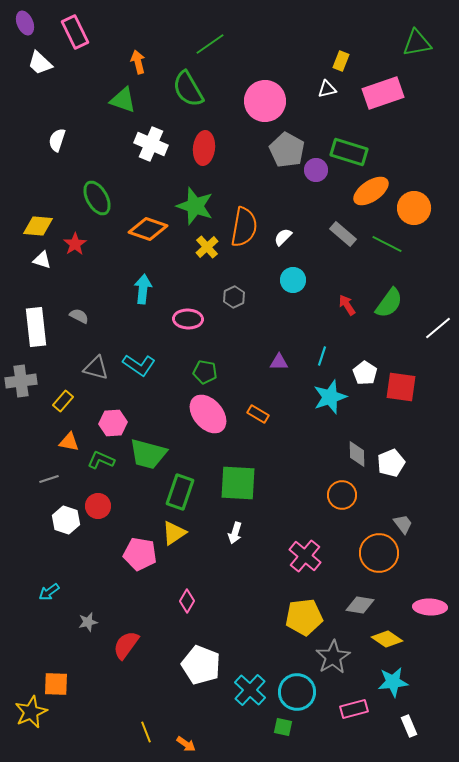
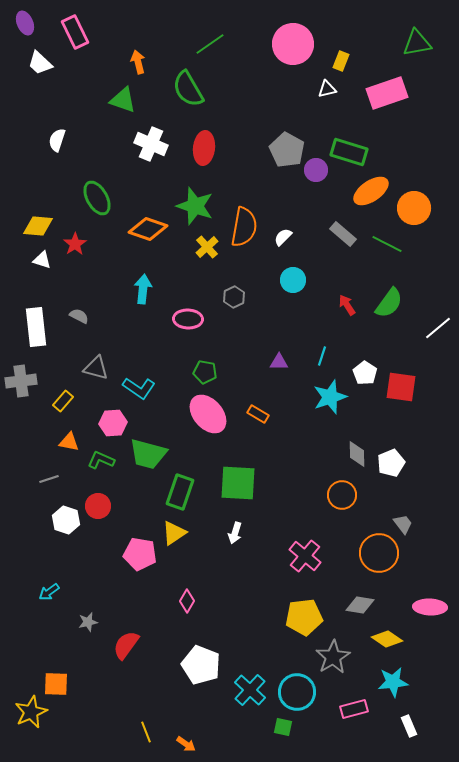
pink rectangle at (383, 93): moved 4 px right
pink circle at (265, 101): moved 28 px right, 57 px up
cyan L-shape at (139, 365): moved 23 px down
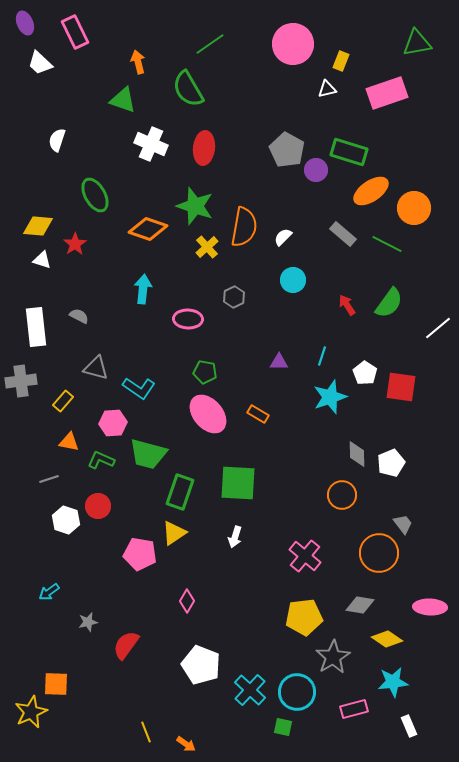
green ellipse at (97, 198): moved 2 px left, 3 px up
white arrow at (235, 533): moved 4 px down
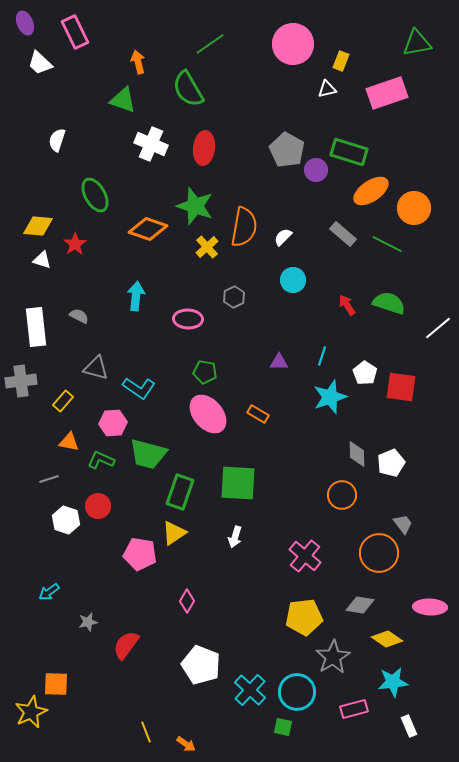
cyan arrow at (143, 289): moved 7 px left, 7 px down
green semicircle at (389, 303): rotated 108 degrees counterclockwise
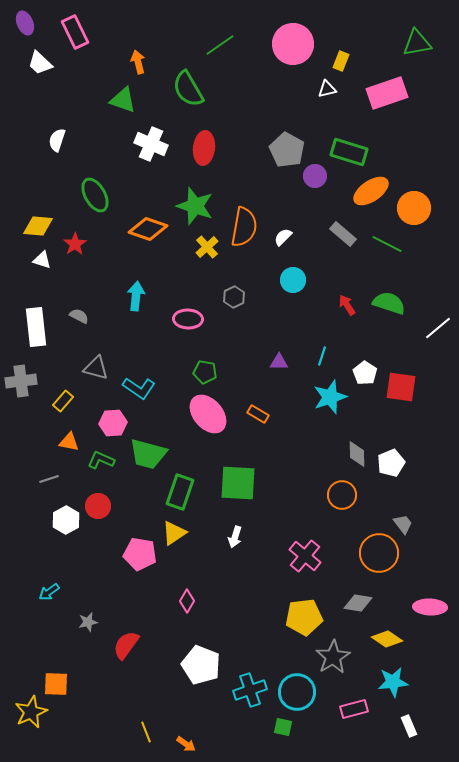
green line at (210, 44): moved 10 px right, 1 px down
purple circle at (316, 170): moved 1 px left, 6 px down
white hexagon at (66, 520): rotated 12 degrees clockwise
gray diamond at (360, 605): moved 2 px left, 2 px up
cyan cross at (250, 690): rotated 28 degrees clockwise
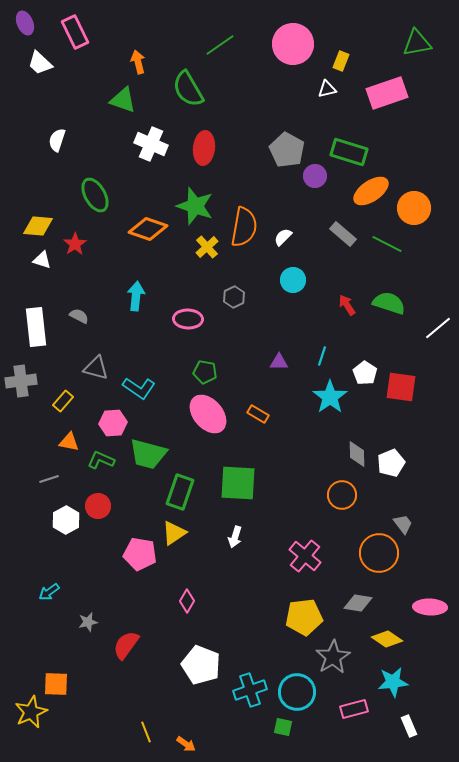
cyan star at (330, 397): rotated 16 degrees counterclockwise
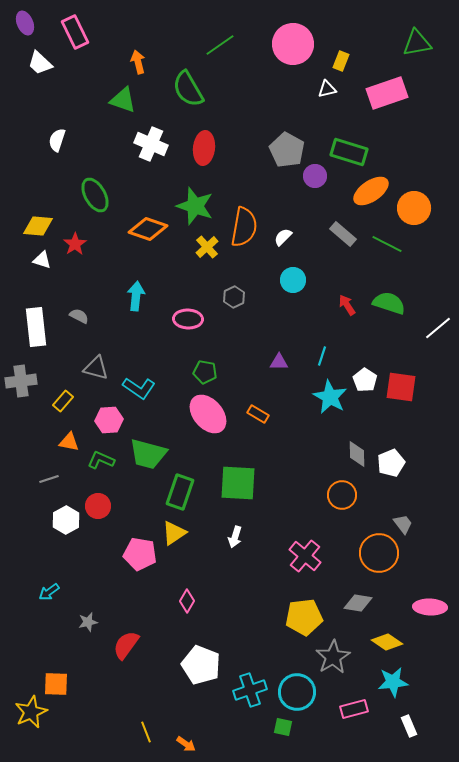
white pentagon at (365, 373): moved 7 px down
cyan star at (330, 397): rotated 8 degrees counterclockwise
pink hexagon at (113, 423): moved 4 px left, 3 px up
yellow diamond at (387, 639): moved 3 px down
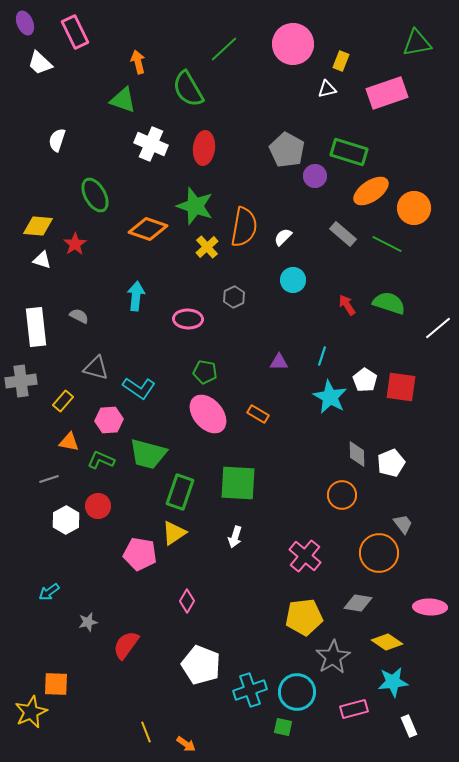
green line at (220, 45): moved 4 px right, 4 px down; rotated 8 degrees counterclockwise
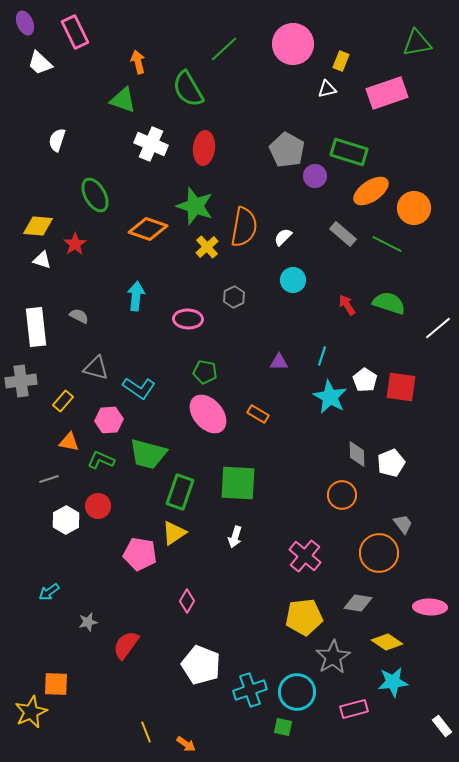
white rectangle at (409, 726): moved 33 px right; rotated 15 degrees counterclockwise
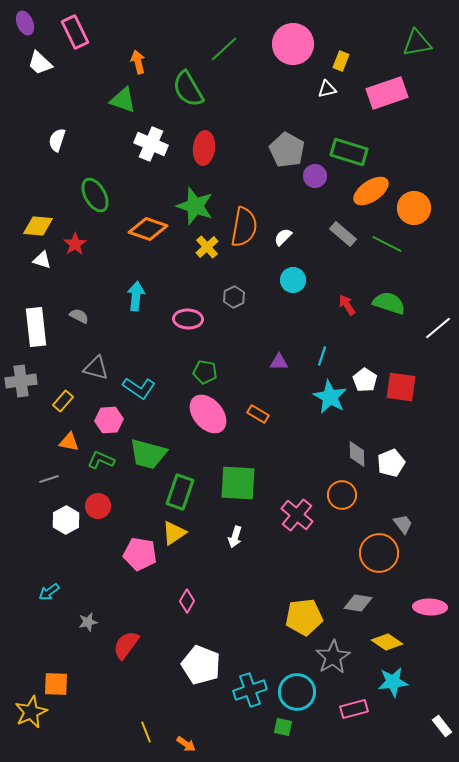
pink cross at (305, 556): moved 8 px left, 41 px up
